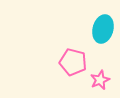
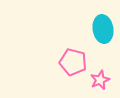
cyan ellipse: rotated 24 degrees counterclockwise
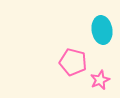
cyan ellipse: moved 1 px left, 1 px down
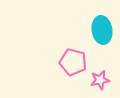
pink star: rotated 12 degrees clockwise
